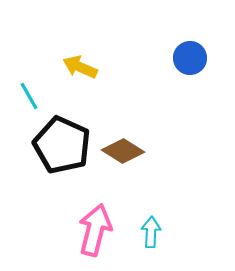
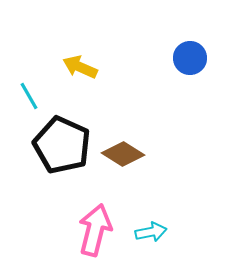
brown diamond: moved 3 px down
cyan arrow: rotated 76 degrees clockwise
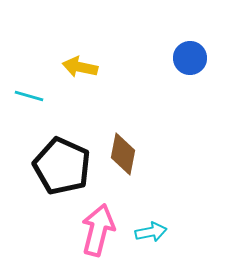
yellow arrow: rotated 12 degrees counterclockwise
cyan line: rotated 44 degrees counterclockwise
black pentagon: moved 21 px down
brown diamond: rotated 69 degrees clockwise
pink arrow: moved 3 px right
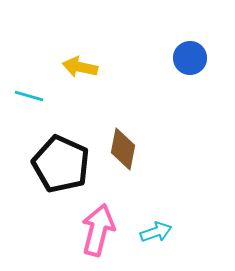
brown diamond: moved 5 px up
black pentagon: moved 1 px left, 2 px up
cyan arrow: moved 5 px right; rotated 8 degrees counterclockwise
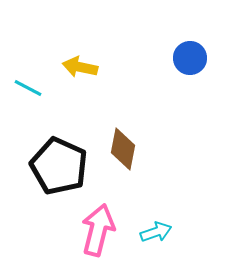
cyan line: moved 1 px left, 8 px up; rotated 12 degrees clockwise
black pentagon: moved 2 px left, 2 px down
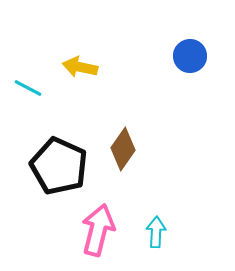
blue circle: moved 2 px up
brown diamond: rotated 24 degrees clockwise
cyan arrow: rotated 68 degrees counterclockwise
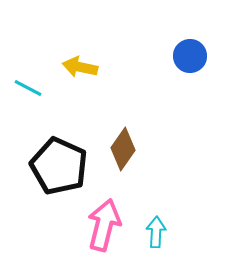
pink arrow: moved 6 px right, 5 px up
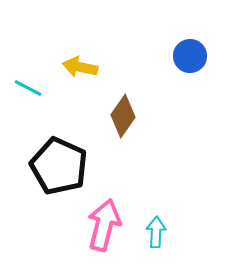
brown diamond: moved 33 px up
